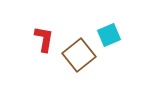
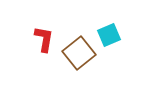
brown square: moved 2 px up
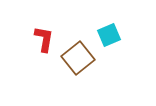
brown square: moved 1 px left, 5 px down
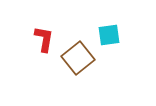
cyan square: rotated 15 degrees clockwise
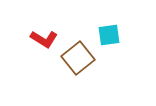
red L-shape: rotated 112 degrees clockwise
